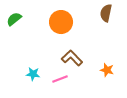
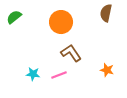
green semicircle: moved 2 px up
brown L-shape: moved 1 px left, 5 px up; rotated 10 degrees clockwise
pink line: moved 1 px left, 4 px up
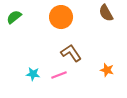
brown semicircle: rotated 42 degrees counterclockwise
orange circle: moved 5 px up
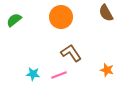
green semicircle: moved 3 px down
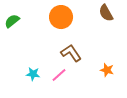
green semicircle: moved 2 px left, 1 px down
pink line: rotated 21 degrees counterclockwise
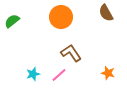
orange star: moved 1 px right, 3 px down
cyan star: rotated 24 degrees counterclockwise
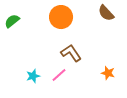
brown semicircle: rotated 12 degrees counterclockwise
cyan star: moved 2 px down
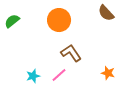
orange circle: moved 2 px left, 3 px down
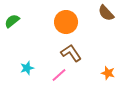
orange circle: moved 7 px right, 2 px down
cyan star: moved 6 px left, 8 px up
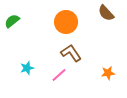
orange star: rotated 24 degrees counterclockwise
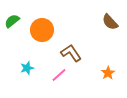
brown semicircle: moved 4 px right, 9 px down
orange circle: moved 24 px left, 8 px down
orange star: rotated 24 degrees counterclockwise
